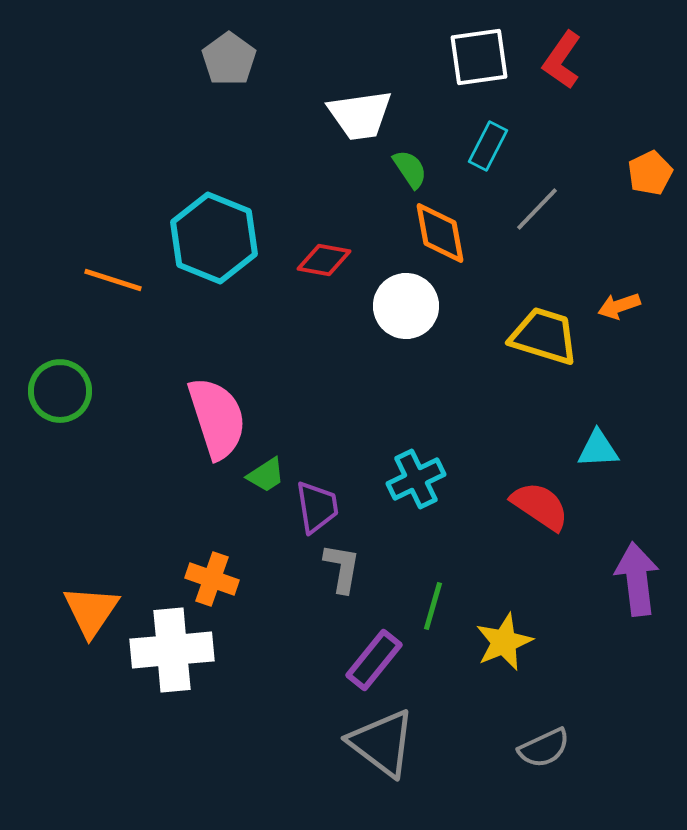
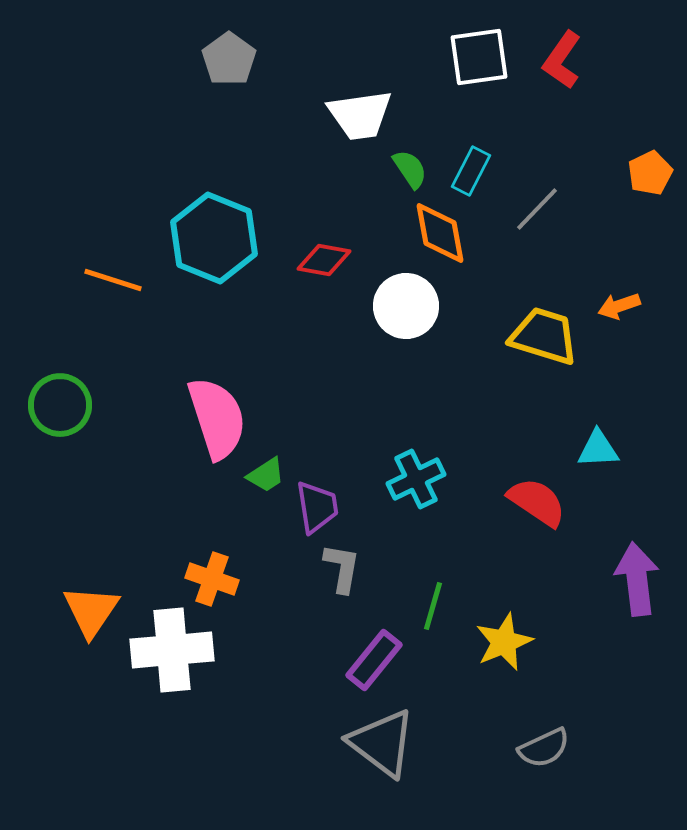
cyan rectangle: moved 17 px left, 25 px down
green circle: moved 14 px down
red semicircle: moved 3 px left, 4 px up
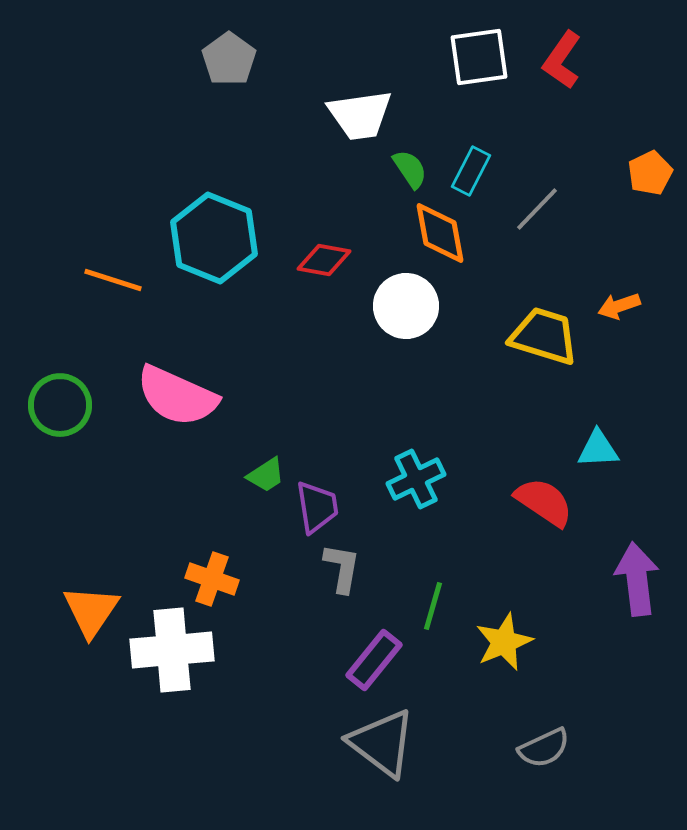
pink semicircle: moved 40 px left, 22 px up; rotated 132 degrees clockwise
red semicircle: moved 7 px right
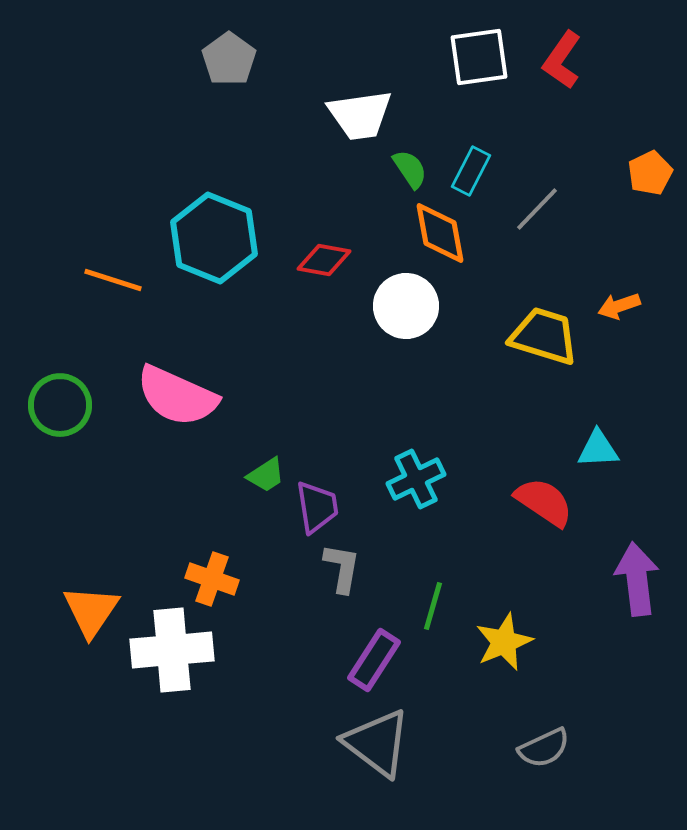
purple rectangle: rotated 6 degrees counterclockwise
gray triangle: moved 5 px left
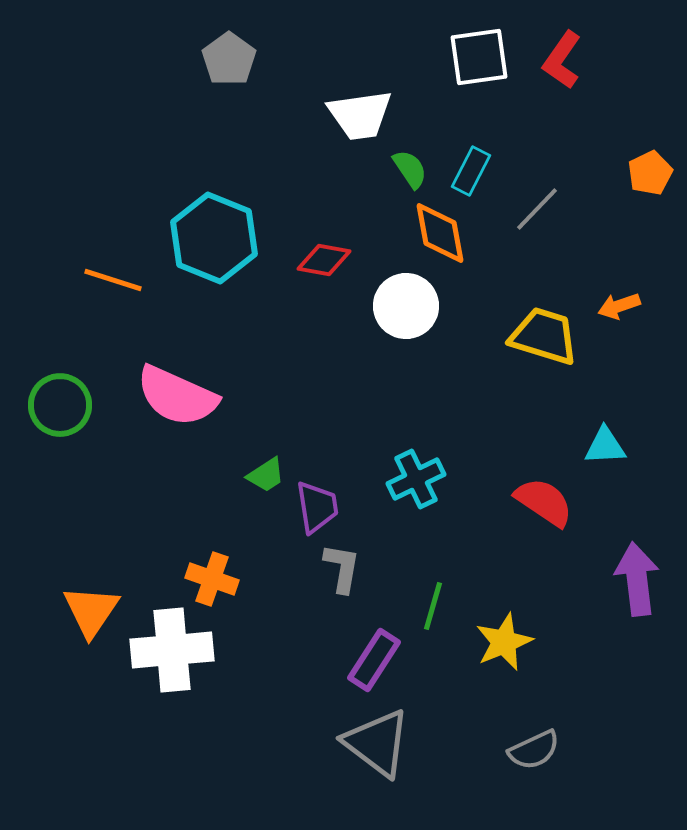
cyan triangle: moved 7 px right, 3 px up
gray semicircle: moved 10 px left, 2 px down
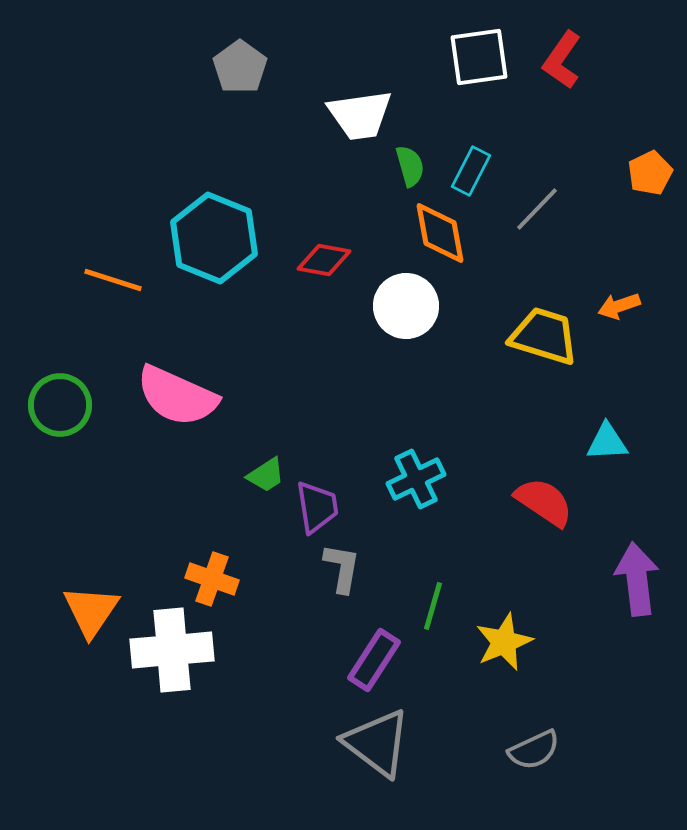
gray pentagon: moved 11 px right, 8 px down
green semicircle: moved 3 px up; rotated 18 degrees clockwise
cyan triangle: moved 2 px right, 4 px up
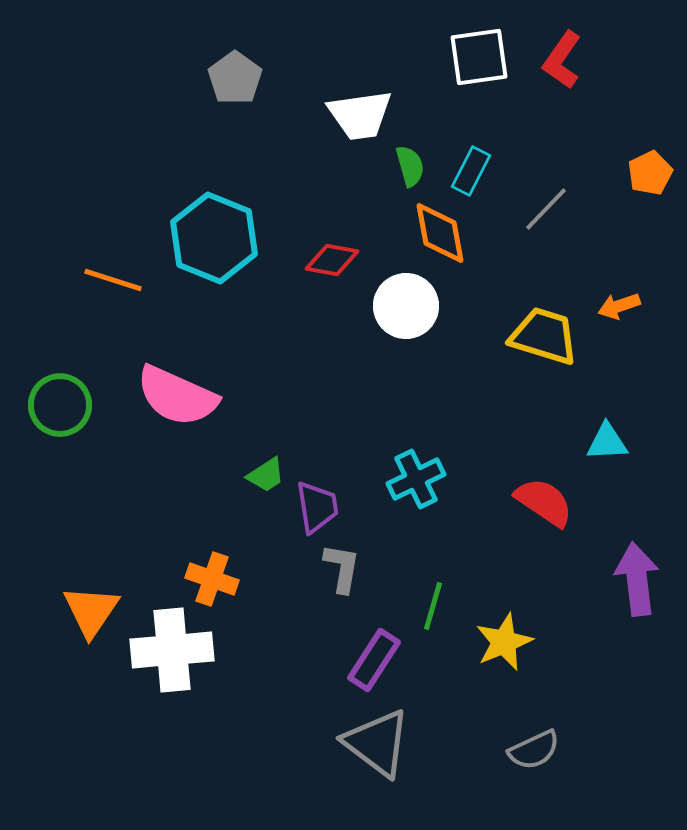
gray pentagon: moved 5 px left, 11 px down
gray line: moved 9 px right
red diamond: moved 8 px right
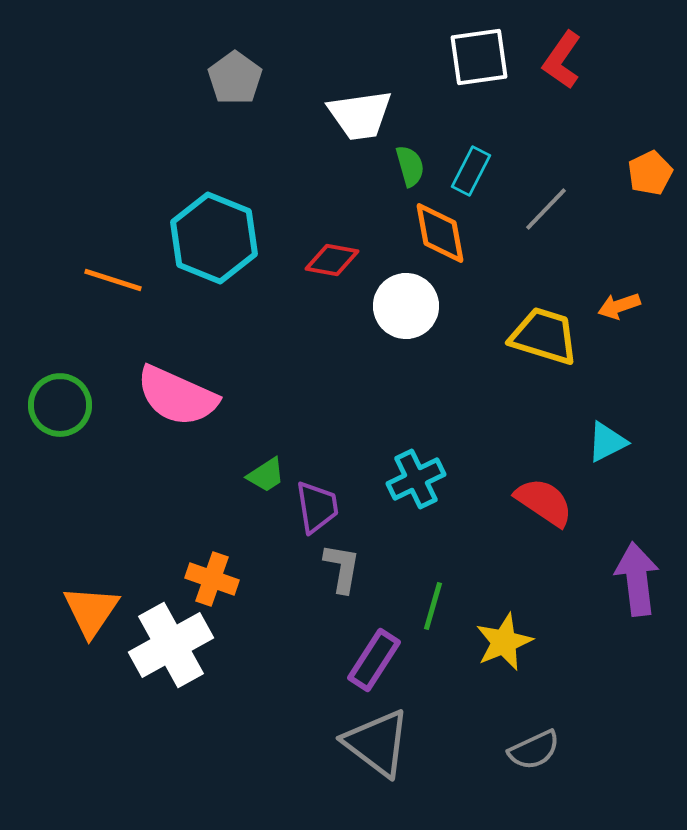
cyan triangle: rotated 24 degrees counterclockwise
white cross: moved 1 px left, 5 px up; rotated 24 degrees counterclockwise
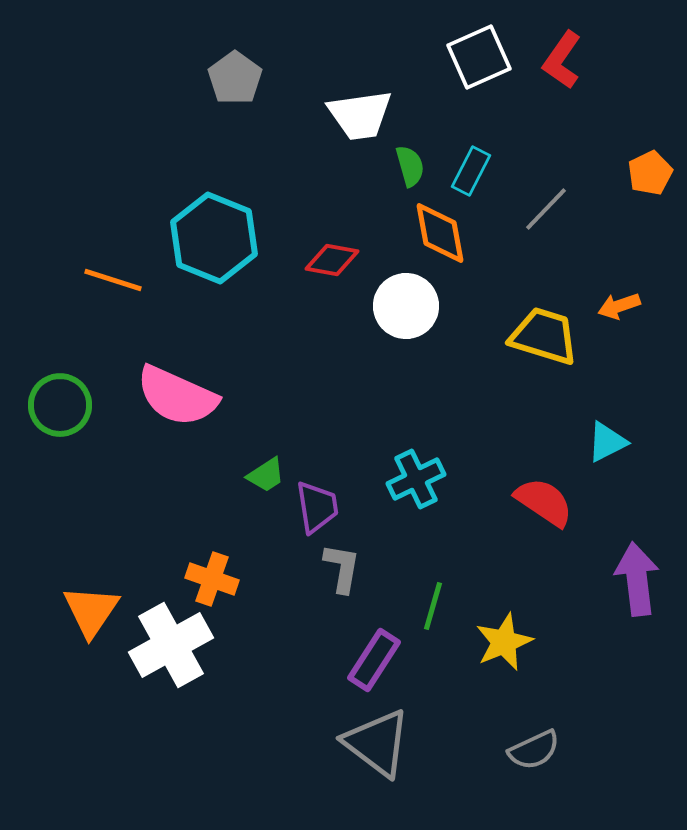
white square: rotated 16 degrees counterclockwise
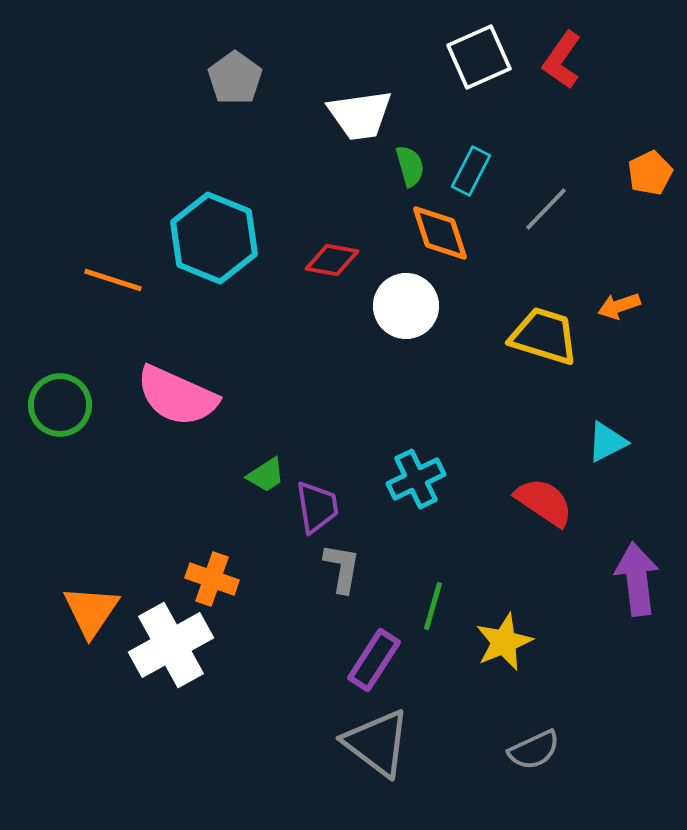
orange diamond: rotated 8 degrees counterclockwise
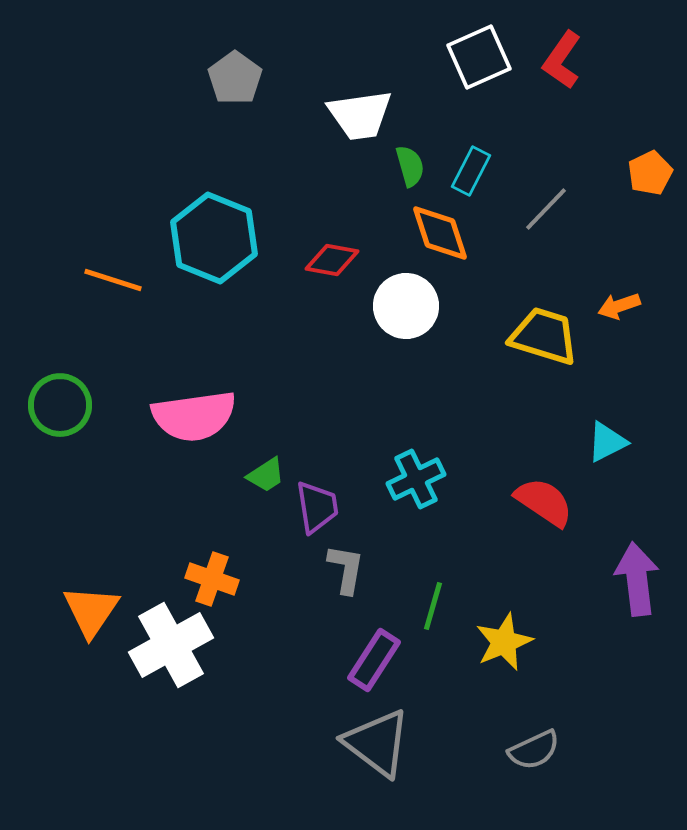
pink semicircle: moved 17 px right, 20 px down; rotated 32 degrees counterclockwise
gray L-shape: moved 4 px right, 1 px down
